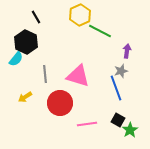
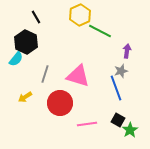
gray line: rotated 24 degrees clockwise
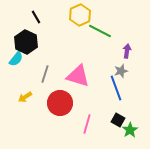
pink line: rotated 66 degrees counterclockwise
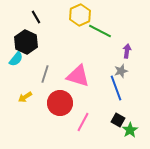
pink line: moved 4 px left, 2 px up; rotated 12 degrees clockwise
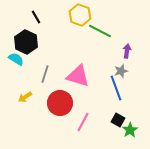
yellow hexagon: rotated 15 degrees counterclockwise
cyan semicircle: rotated 98 degrees counterclockwise
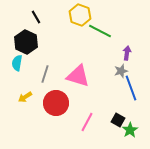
purple arrow: moved 2 px down
cyan semicircle: moved 1 px right, 4 px down; rotated 112 degrees counterclockwise
blue line: moved 15 px right
red circle: moved 4 px left
pink line: moved 4 px right
